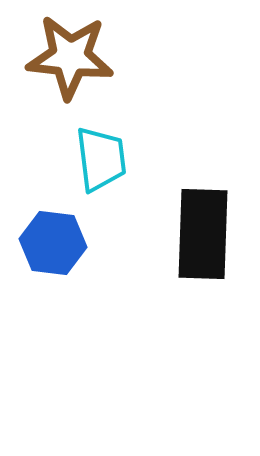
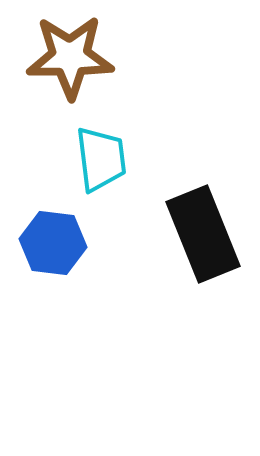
brown star: rotated 6 degrees counterclockwise
black rectangle: rotated 24 degrees counterclockwise
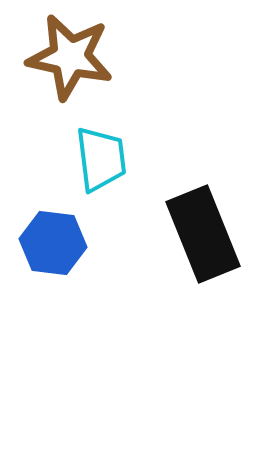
brown star: rotated 12 degrees clockwise
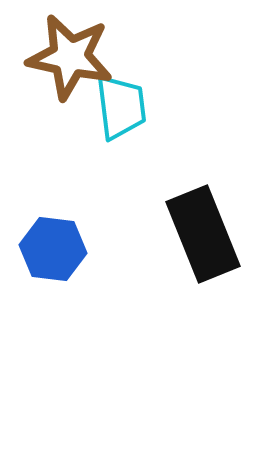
cyan trapezoid: moved 20 px right, 52 px up
blue hexagon: moved 6 px down
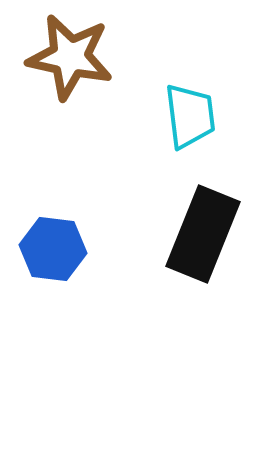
cyan trapezoid: moved 69 px right, 9 px down
black rectangle: rotated 44 degrees clockwise
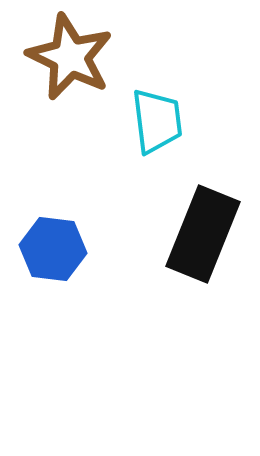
brown star: rotated 14 degrees clockwise
cyan trapezoid: moved 33 px left, 5 px down
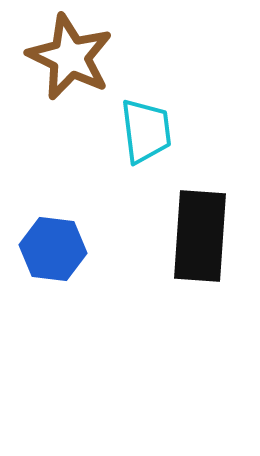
cyan trapezoid: moved 11 px left, 10 px down
black rectangle: moved 3 px left, 2 px down; rotated 18 degrees counterclockwise
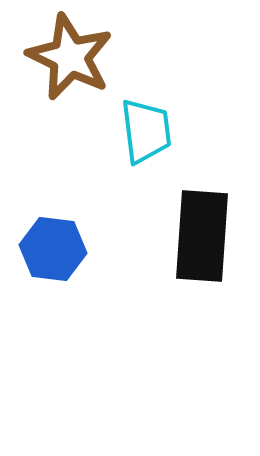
black rectangle: moved 2 px right
